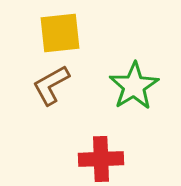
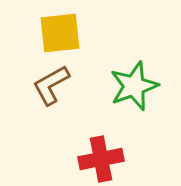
green star: rotated 12 degrees clockwise
red cross: rotated 9 degrees counterclockwise
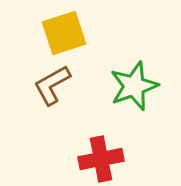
yellow square: moved 4 px right; rotated 12 degrees counterclockwise
brown L-shape: moved 1 px right
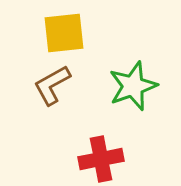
yellow square: rotated 12 degrees clockwise
green star: moved 1 px left
